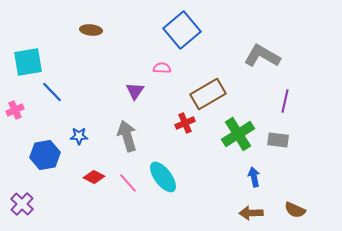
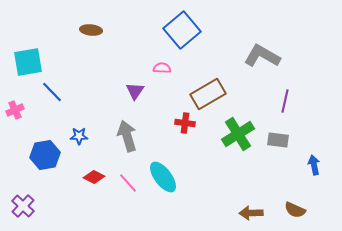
red cross: rotated 30 degrees clockwise
blue arrow: moved 60 px right, 12 px up
purple cross: moved 1 px right, 2 px down
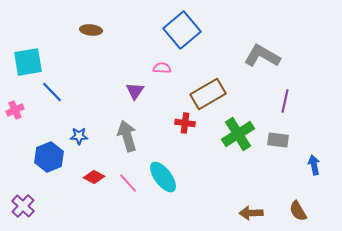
blue hexagon: moved 4 px right, 2 px down; rotated 12 degrees counterclockwise
brown semicircle: moved 3 px right, 1 px down; rotated 35 degrees clockwise
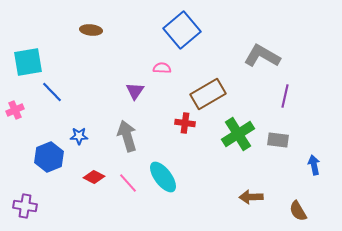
purple line: moved 5 px up
purple cross: moved 2 px right; rotated 35 degrees counterclockwise
brown arrow: moved 16 px up
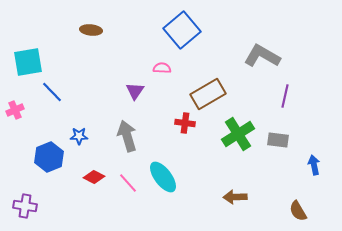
brown arrow: moved 16 px left
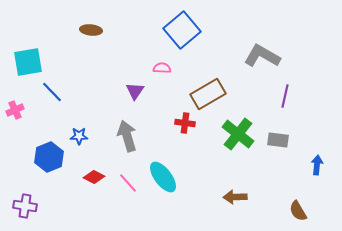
green cross: rotated 20 degrees counterclockwise
blue arrow: moved 3 px right; rotated 18 degrees clockwise
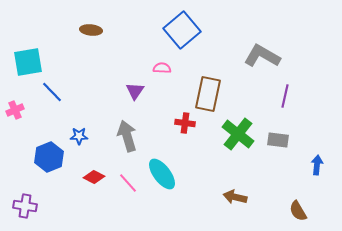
brown rectangle: rotated 48 degrees counterclockwise
cyan ellipse: moved 1 px left, 3 px up
brown arrow: rotated 15 degrees clockwise
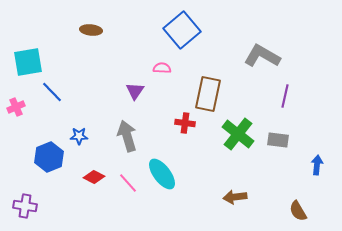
pink cross: moved 1 px right, 3 px up
brown arrow: rotated 20 degrees counterclockwise
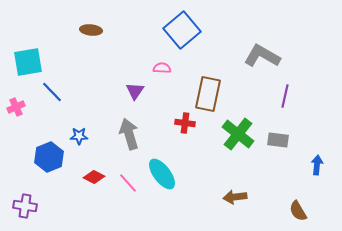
gray arrow: moved 2 px right, 2 px up
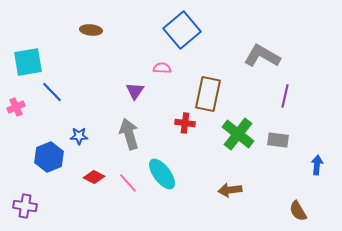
brown arrow: moved 5 px left, 7 px up
